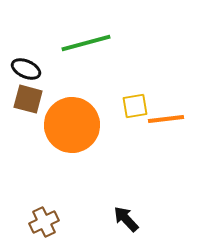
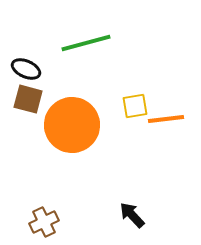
black arrow: moved 6 px right, 4 px up
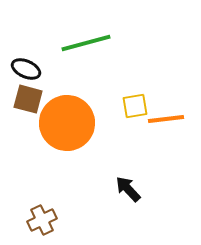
orange circle: moved 5 px left, 2 px up
black arrow: moved 4 px left, 26 px up
brown cross: moved 2 px left, 2 px up
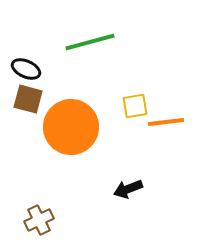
green line: moved 4 px right, 1 px up
orange line: moved 3 px down
orange circle: moved 4 px right, 4 px down
black arrow: rotated 68 degrees counterclockwise
brown cross: moved 3 px left
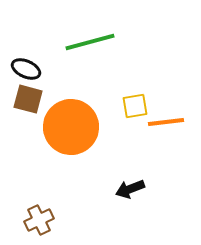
black arrow: moved 2 px right
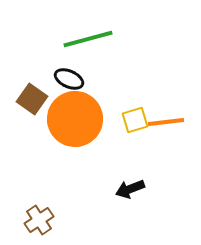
green line: moved 2 px left, 3 px up
black ellipse: moved 43 px right, 10 px down
brown square: moved 4 px right; rotated 20 degrees clockwise
yellow square: moved 14 px down; rotated 8 degrees counterclockwise
orange circle: moved 4 px right, 8 px up
brown cross: rotated 8 degrees counterclockwise
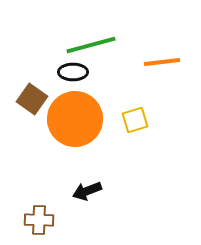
green line: moved 3 px right, 6 px down
black ellipse: moved 4 px right, 7 px up; rotated 24 degrees counterclockwise
orange line: moved 4 px left, 60 px up
black arrow: moved 43 px left, 2 px down
brown cross: rotated 36 degrees clockwise
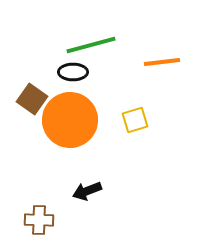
orange circle: moved 5 px left, 1 px down
